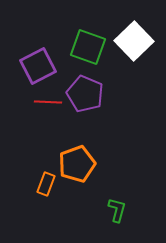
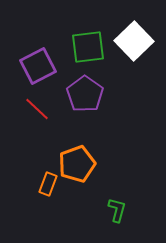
green square: rotated 27 degrees counterclockwise
purple pentagon: rotated 12 degrees clockwise
red line: moved 11 px left, 7 px down; rotated 40 degrees clockwise
orange rectangle: moved 2 px right
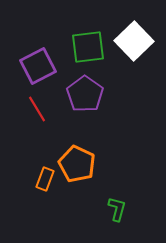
red line: rotated 16 degrees clockwise
orange pentagon: rotated 27 degrees counterclockwise
orange rectangle: moved 3 px left, 5 px up
green L-shape: moved 1 px up
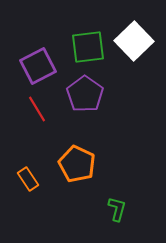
orange rectangle: moved 17 px left; rotated 55 degrees counterclockwise
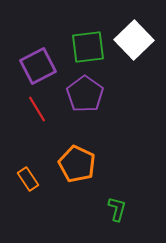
white square: moved 1 px up
